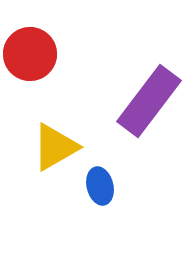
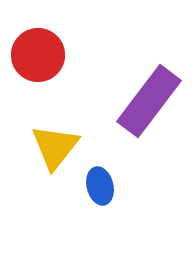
red circle: moved 8 px right, 1 px down
yellow triangle: rotated 22 degrees counterclockwise
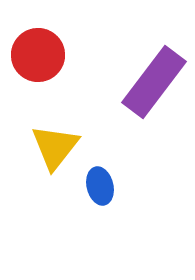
purple rectangle: moved 5 px right, 19 px up
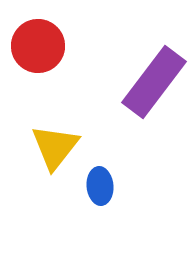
red circle: moved 9 px up
blue ellipse: rotated 9 degrees clockwise
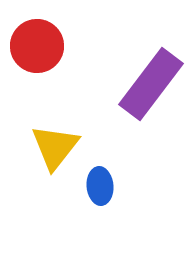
red circle: moved 1 px left
purple rectangle: moved 3 px left, 2 px down
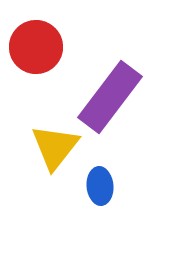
red circle: moved 1 px left, 1 px down
purple rectangle: moved 41 px left, 13 px down
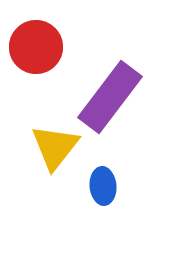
blue ellipse: moved 3 px right
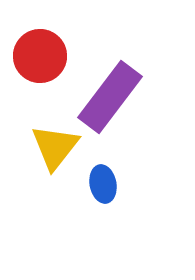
red circle: moved 4 px right, 9 px down
blue ellipse: moved 2 px up; rotated 6 degrees counterclockwise
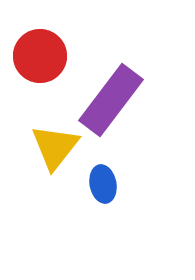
purple rectangle: moved 1 px right, 3 px down
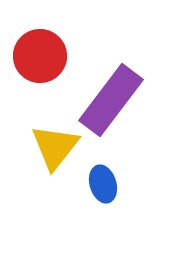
blue ellipse: rotated 6 degrees counterclockwise
